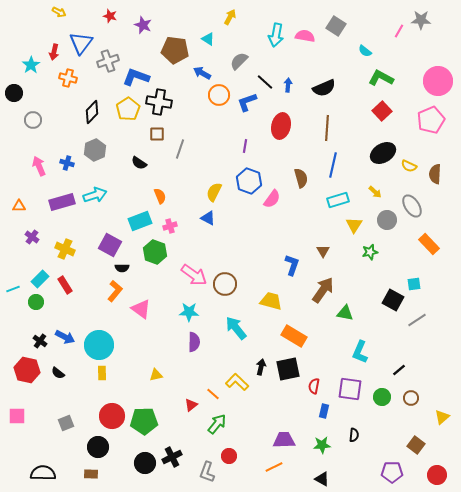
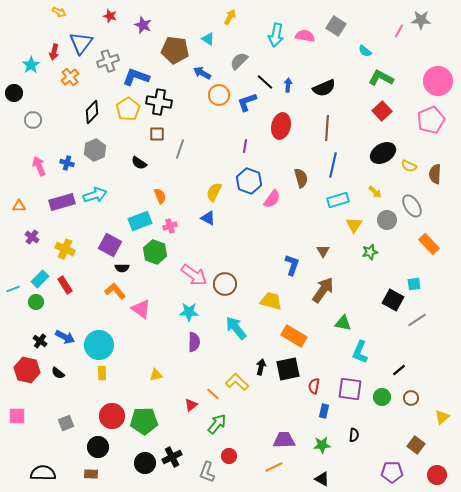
orange cross at (68, 78): moved 2 px right, 1 px up; rotated 36 degrees clockwise
orange L-shape at (115, 291): rotated 80 degrees counterclockwise
green triangle at (345, 313): moved 2 px left, 10 px down
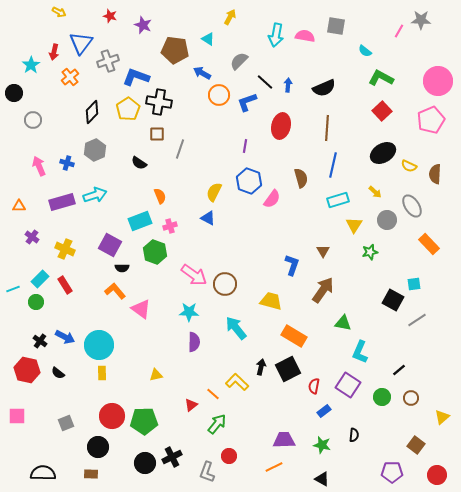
gray square at (336, 26): rotated 24 degrees counterclockwise
black square at (288, 369): rotated 15 degrees counterclockwise
purple square at (350, 389): moved 2 px left, 4 px up; rotated 25 degrees clockwise
blue rectangle at (324, 411): rotated 40 degrees clockwise
green star at (322, 445): rotated 18 degrees clockwise
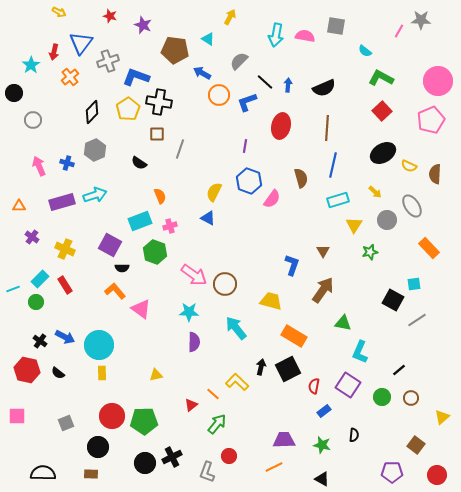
orange rectangle at (429, 244): moved 4 px down
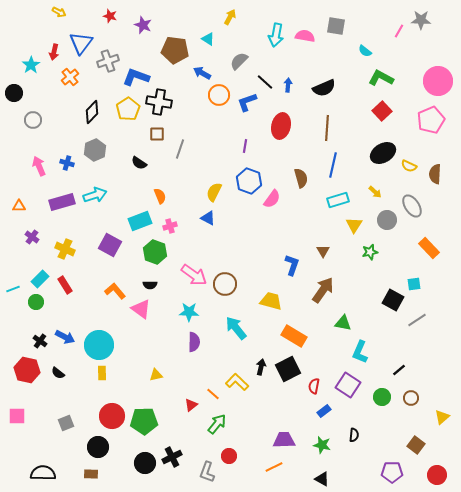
black semicircle at (122, 268): moved 28 px right, 17 px down
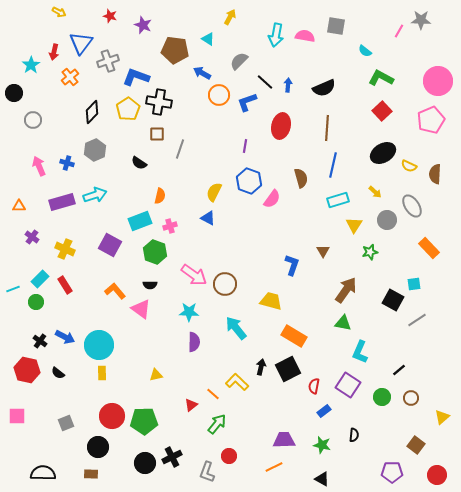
orange semicircle at (160, 196): rotated 35 degrees clockwise
brown arrow at (323, 290): moved 23 px right
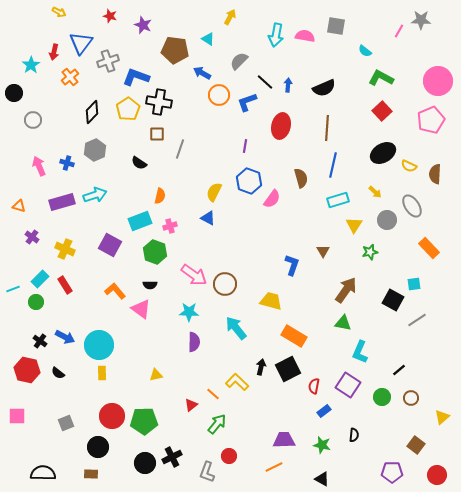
orange triangle at (19, 206): rotated 16 degrees clockwise
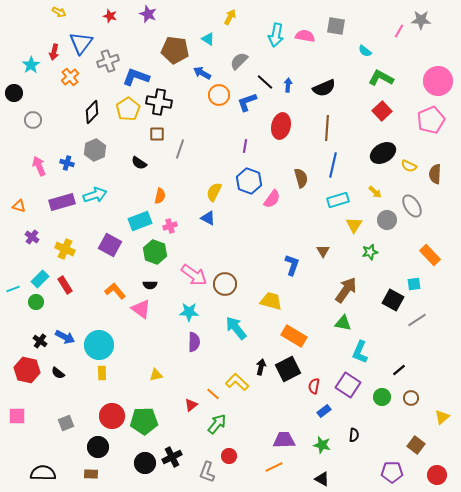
purple star at (143, 25): moved 5 px right, 11 px up
orange rectangle at (429, 248): moved 1 px right, 7 px down
